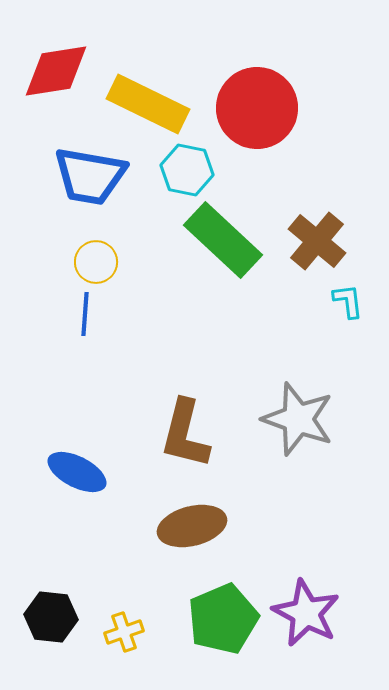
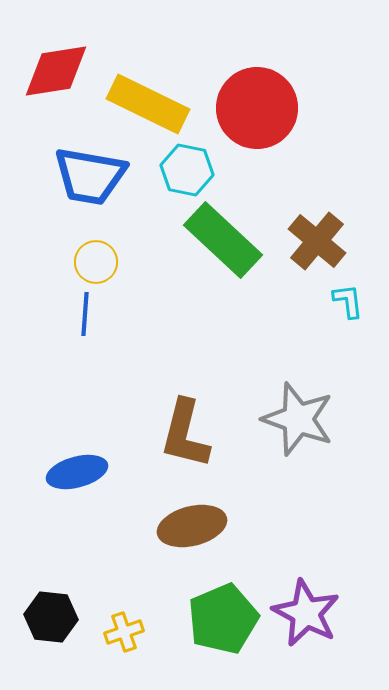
blue ellipse: rotated 42 degrees counterclockwise
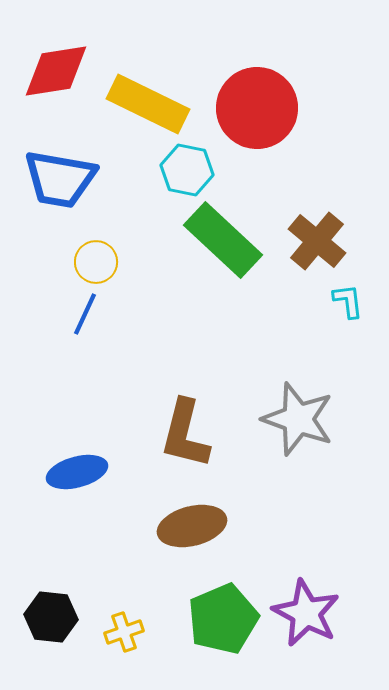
blue trapezoid: moved 30 px left, 3 px down
blue line: rotated 21 degrees clockwise
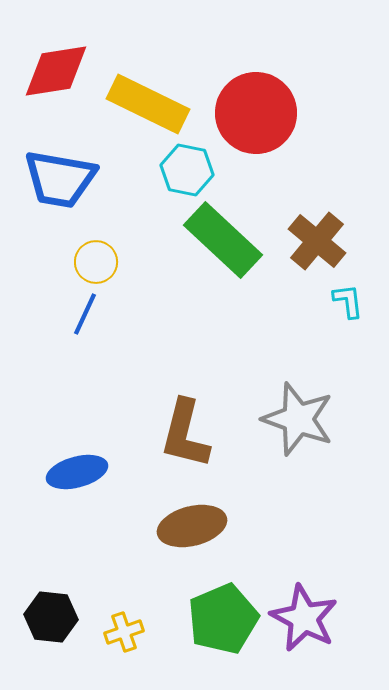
red circle: moved 1 px left, 5 px down
purple star: moved 2 px left, 5 px down
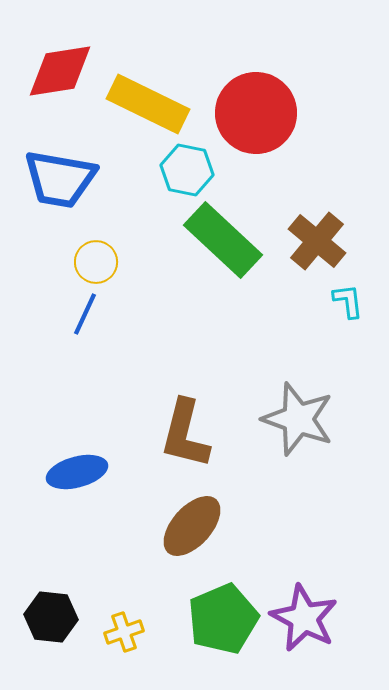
red diamond: moved 4 px right
brown ellipse: rotated 34 degrees counterclockwise
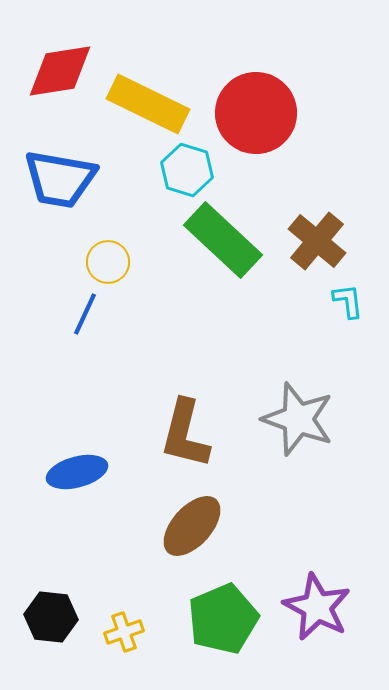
cyan hexagon: rotated 6 degrees clockwise
yellow circle: moved 12 px right
purple star: moved 13 px right, 11 px up
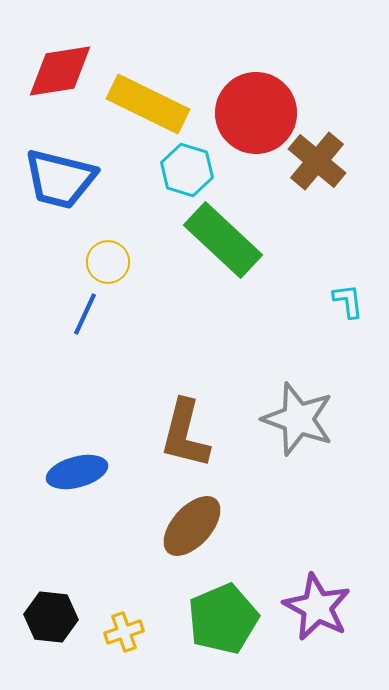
blue trapezoid: rotated 4 degrees clockwise
brown cross: moved 80 px up
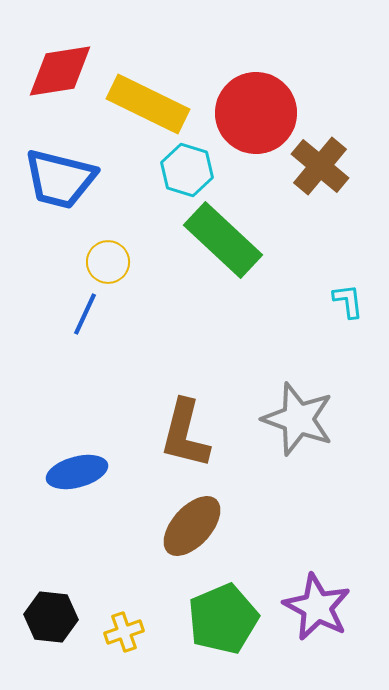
brown cross: moved 3 px right, 5 px down
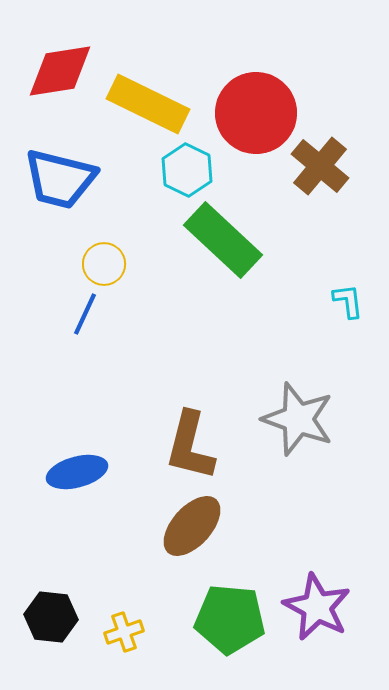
cyan hexagon: rotated 9 degrees clockwise
yellow circle: moved 4 px left, 2 px down
brown L-shape: moved 5 px right, 12 px down
green pentagon: moved 7 px right; rotated 28 degrees clockwise
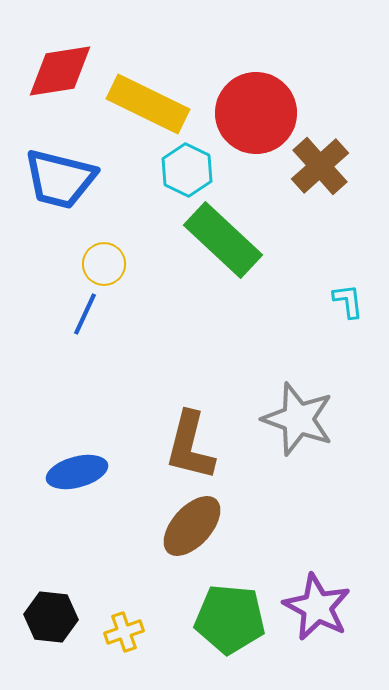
brown cross: rotated 8 degrees clockwise
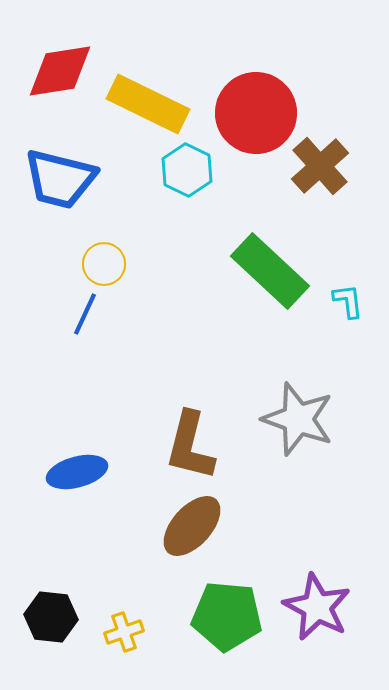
green rectangle: moved 47 px right, 31 px down
green pentagon: moved 3 px left, 3 px up
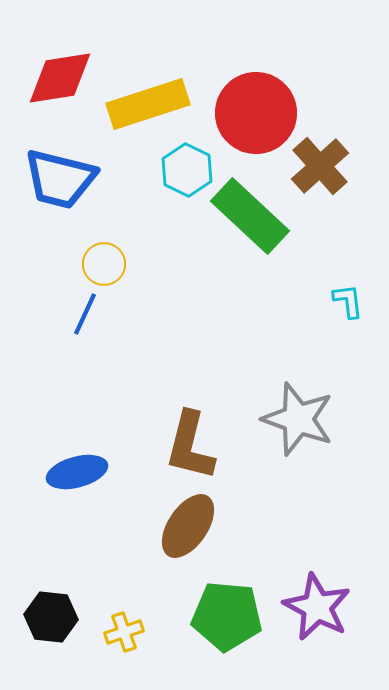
red diamond: moved 7 px down
yellow rectangle: rotated 44 degrees counterclockwise
green rectangle: moved 20 px left, 55 px up
brown ellipse: moved 4 px left; rotated 8 degrees counterclockwise
